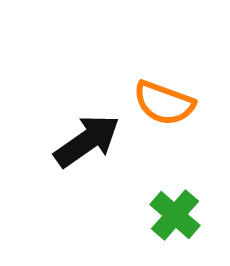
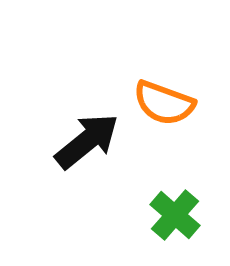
black arrow: rotated 4 degrees counterclockwise
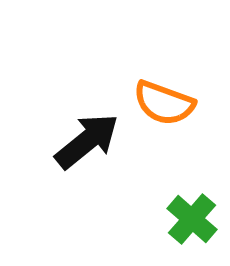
green cross: moved 17 px right, 4 px down
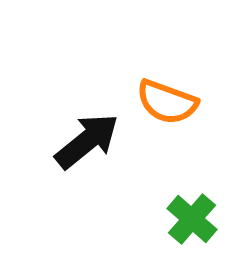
orange semicircle: moved 3 px right, 1 px up
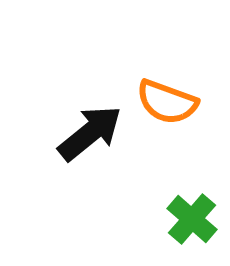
black arrow: moved 3 px right, 8 px up
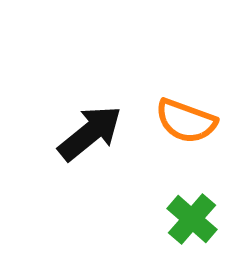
orange semicircle: moved 19 px right, 19 px down
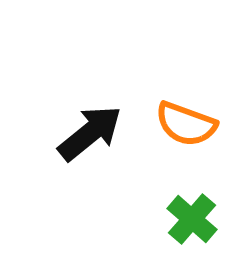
orange semicircle: moved 3 px down
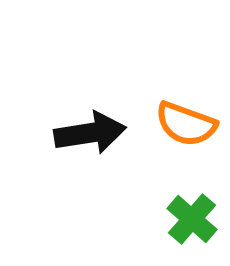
black arrow: rotated 30 degrees clockwise
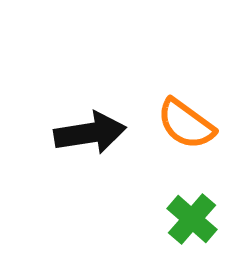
orange semicircle: rotated 16 degrees clockwise
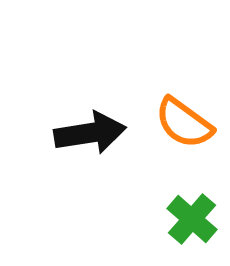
orange semicircle: moved 2 px left, 1 px up
